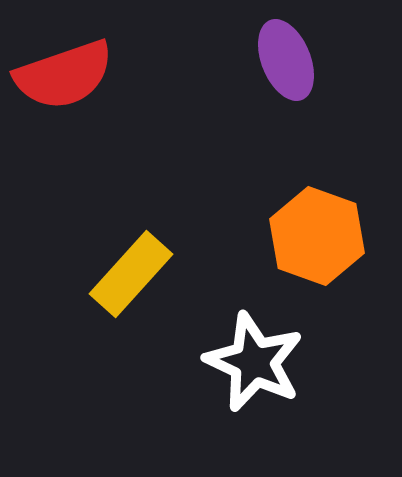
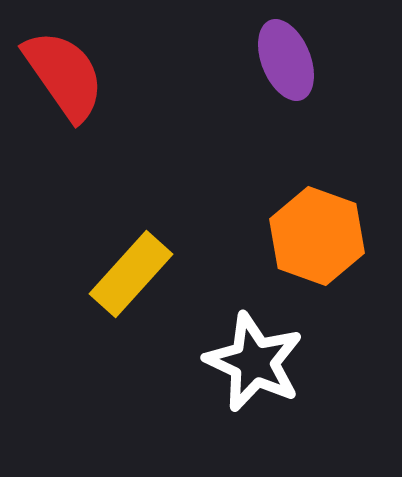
red semicircle: rotated 106 degrees counterclockwise
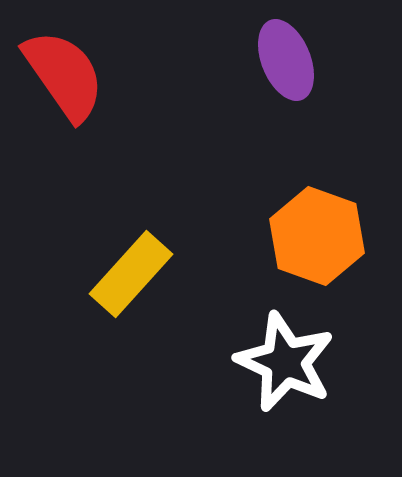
white star: moved 31 px right
